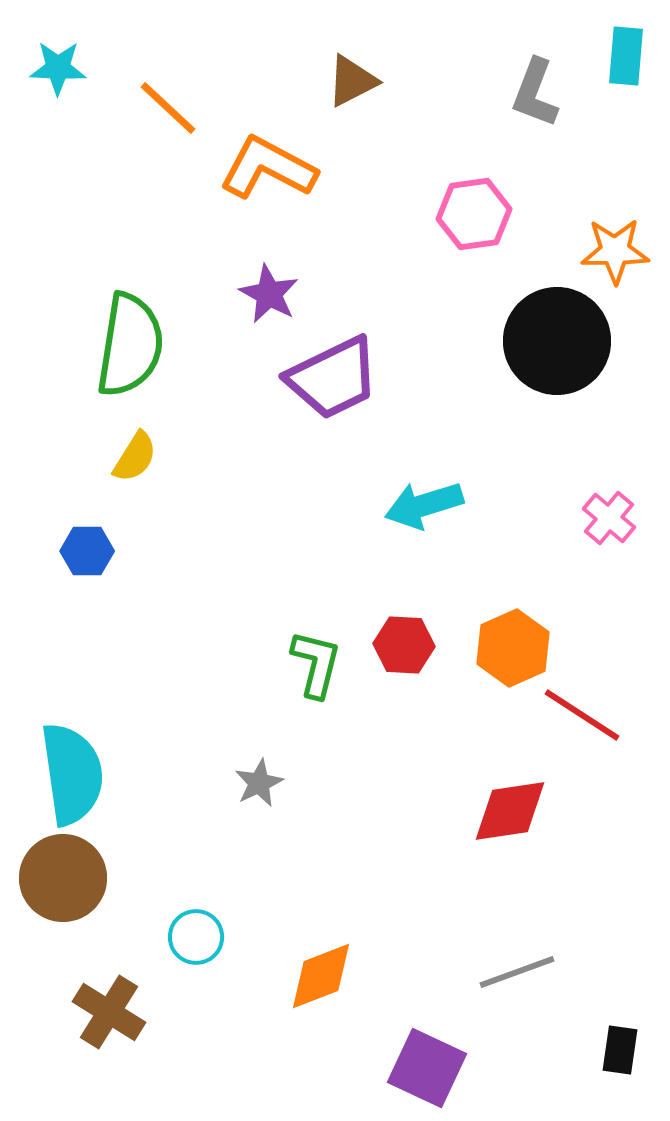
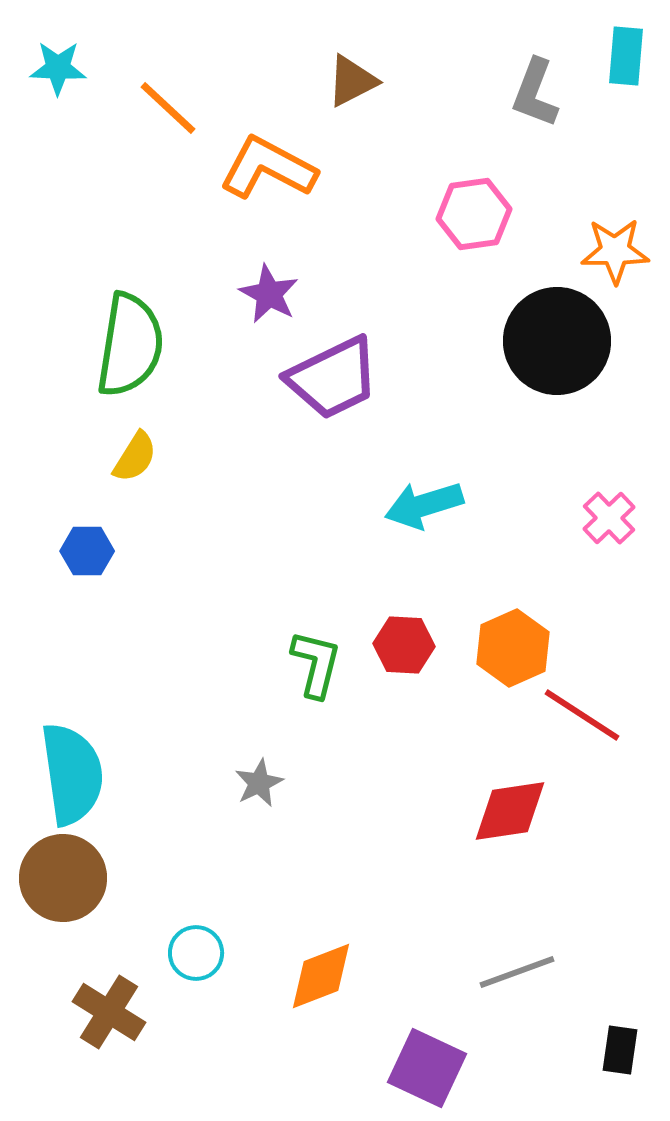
pink cross: rotated 6 degrees clockwise
cyan circle: moved 16 px down
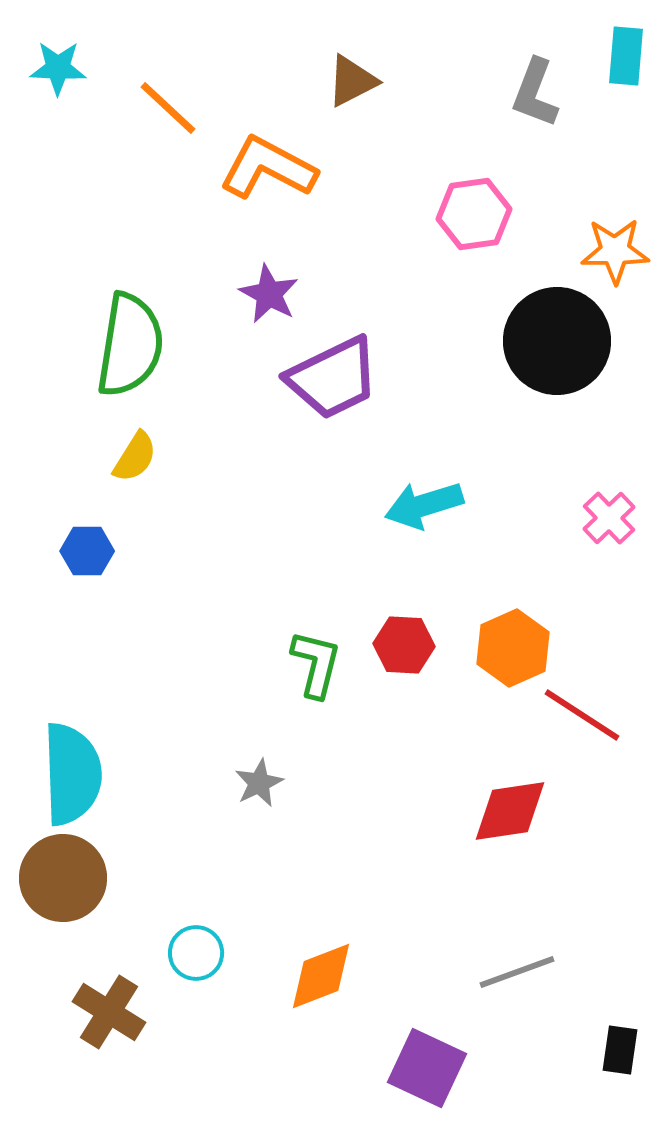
cyan semicircle: rotated 6 degrees clockwise
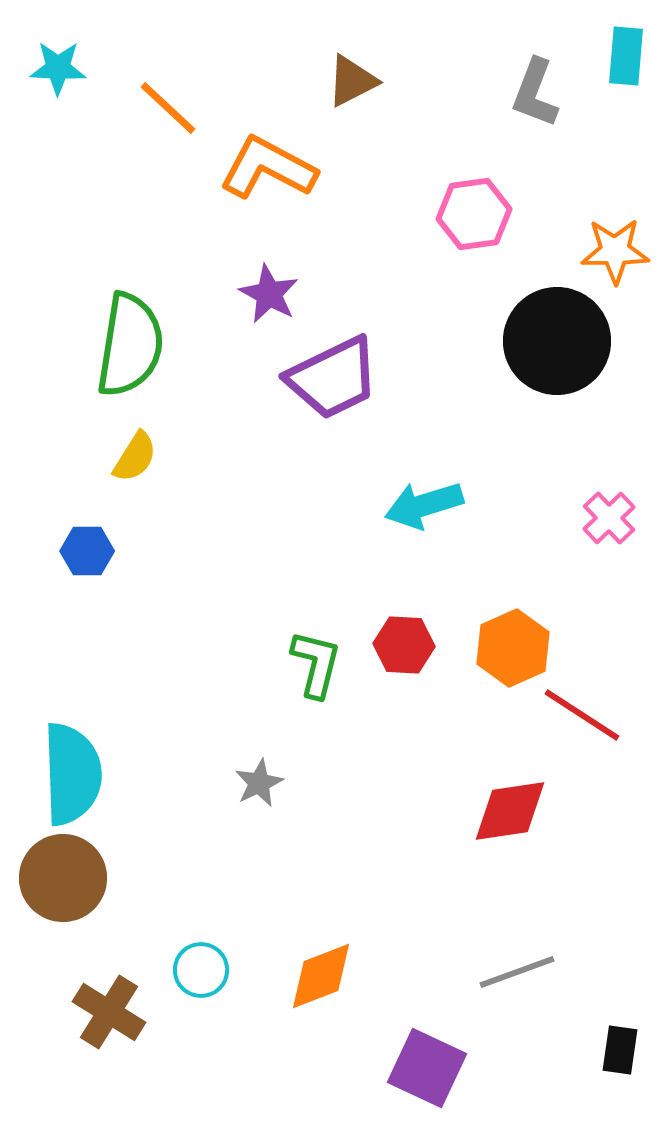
cyan circle: moved 5 px right, 17 px down
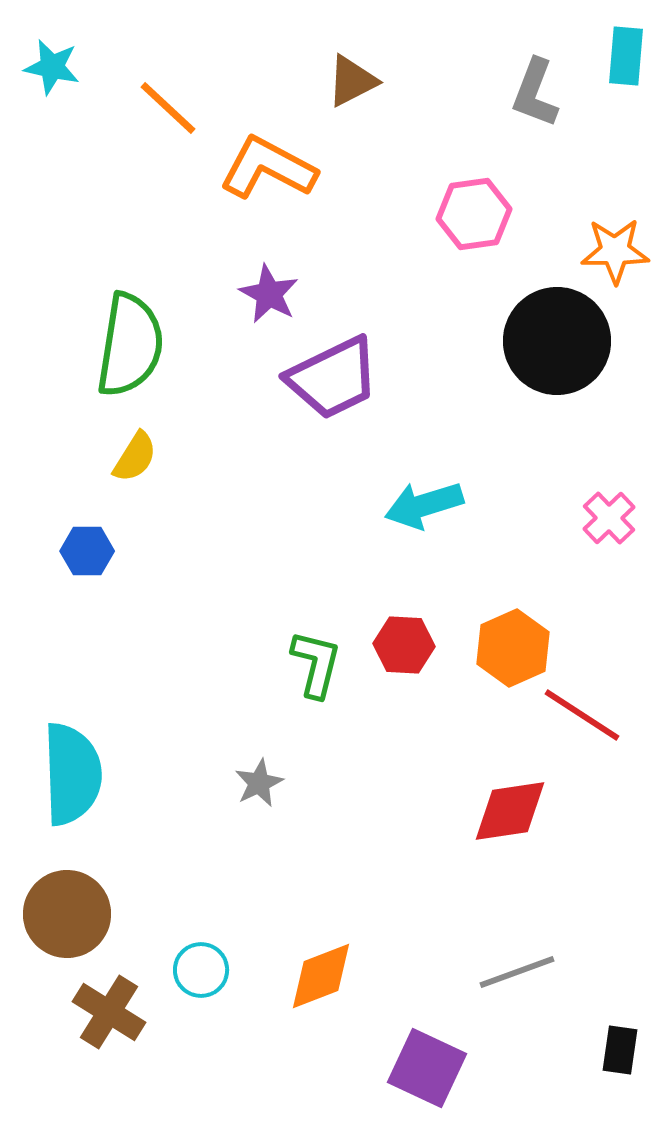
cyan star: moved 6 px left, 1 px up; rotated 10 degrees clockwise
brown circle: moved 4 px right, 36 px down
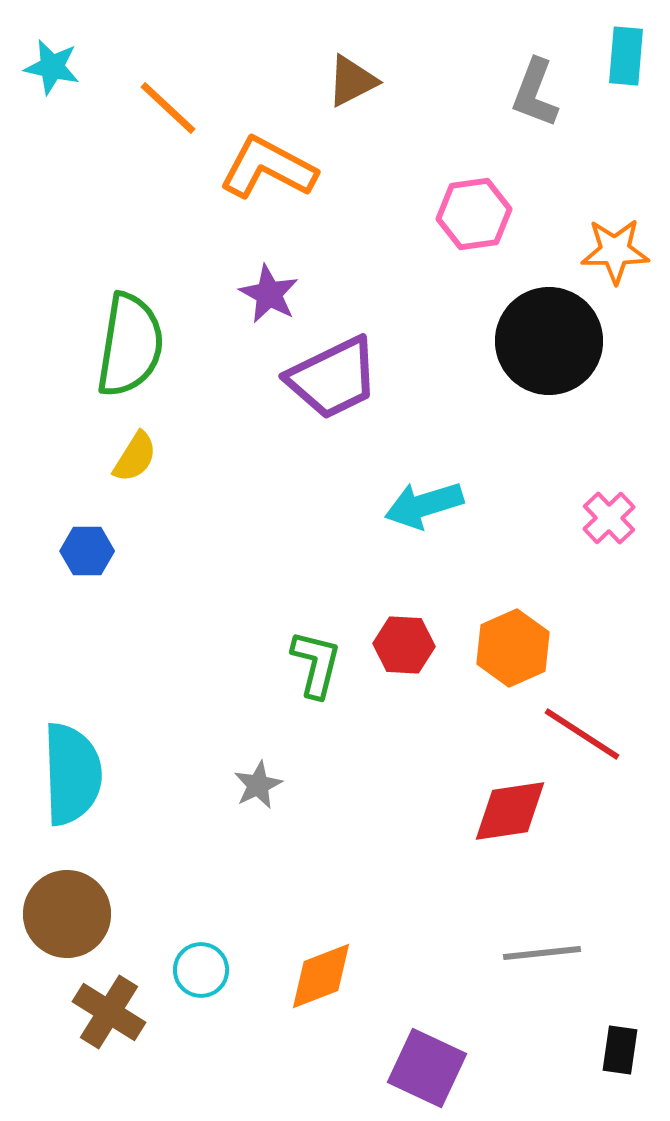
black circle: moved 8 px left
red line: moved 19 px down
gray star: moved 1 px left, 2 px down
gray line: moved 25 px right, 19 px up; rotated 14 degrees clockwise
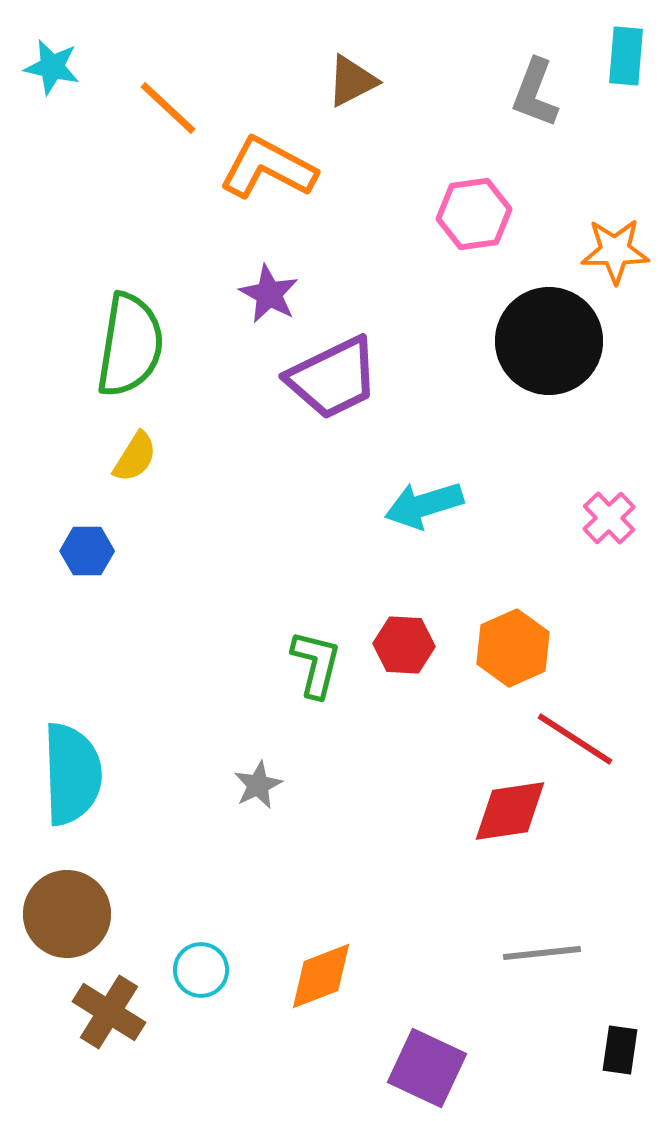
red line: moved 7 px left, 5 px down
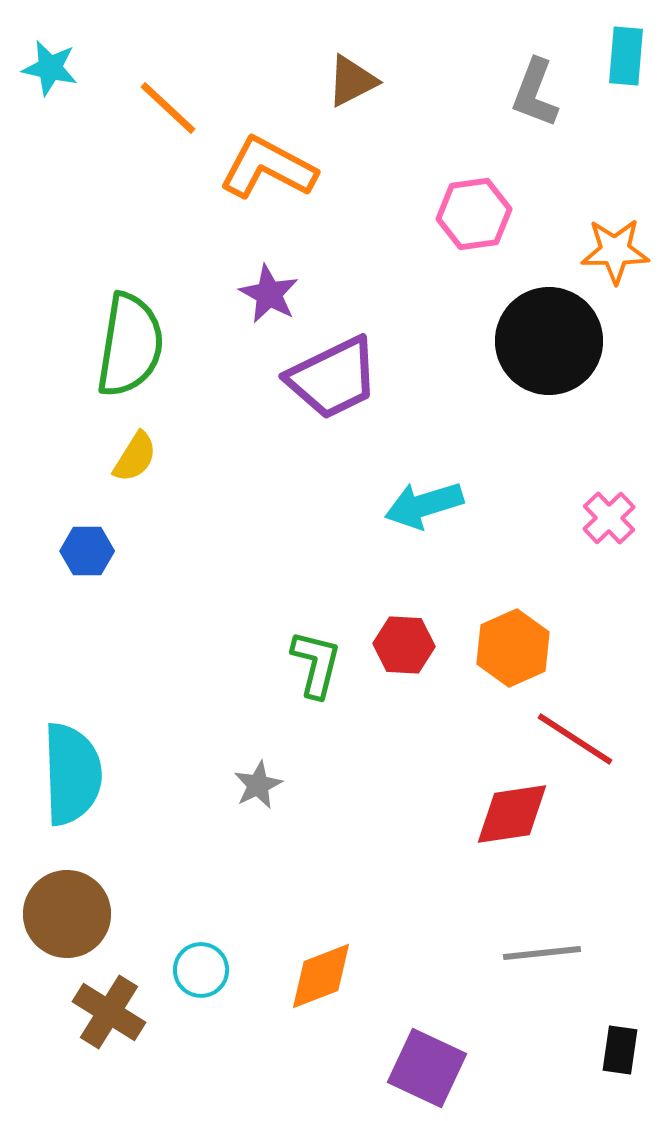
cyan star: moved 2 px left, 1 px down
red diamond: moved 2 px right, 3 px down
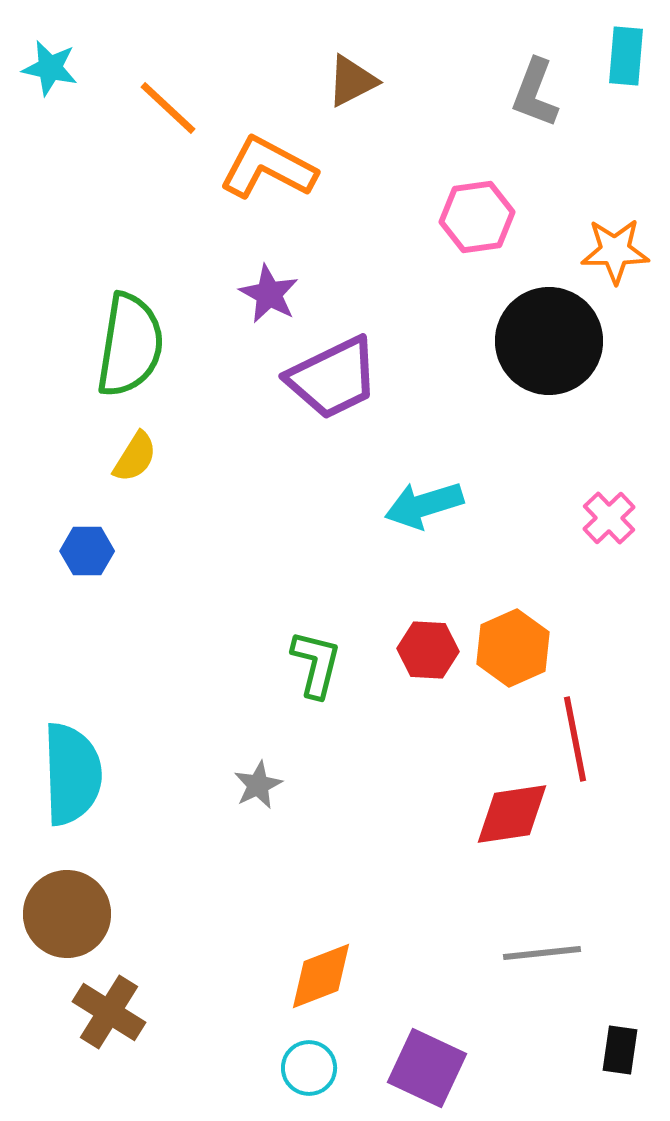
pink hexagon: moved 3 px right, 3 px down
red hexagon: moved 24 px right, 5 px down
red line: rotated 46 degrees clockwise
cyan circle: moved 108 px right, 98 px down
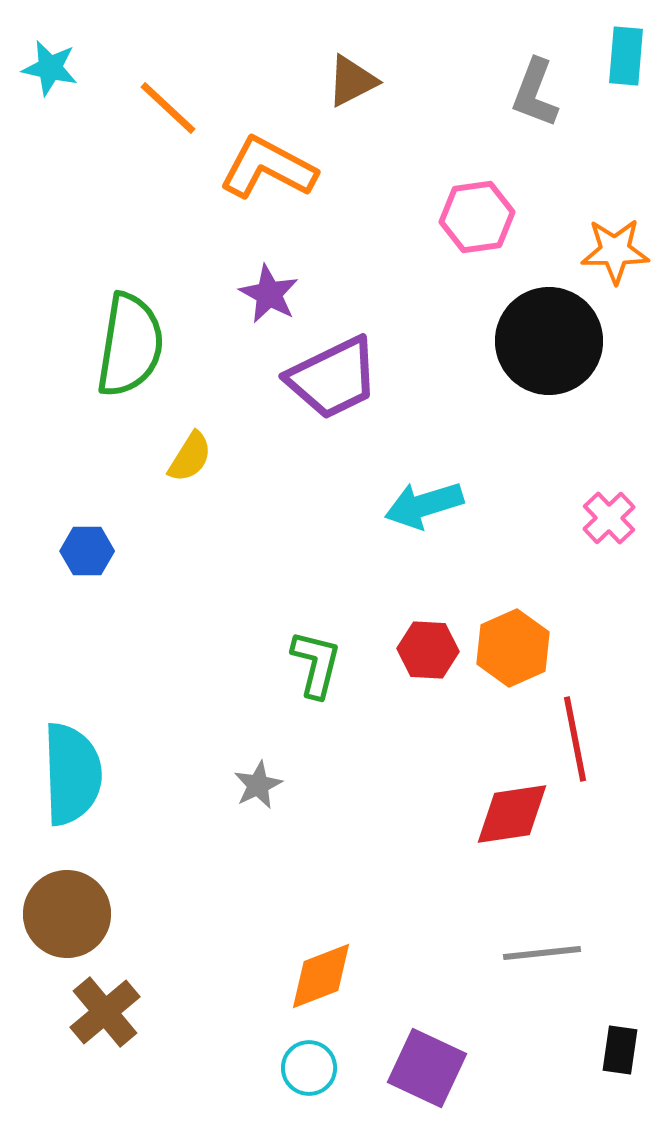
yellow semicircle: moved 55 px right
brown cross: moved 4 px left; rotated 18 degrees clockwise
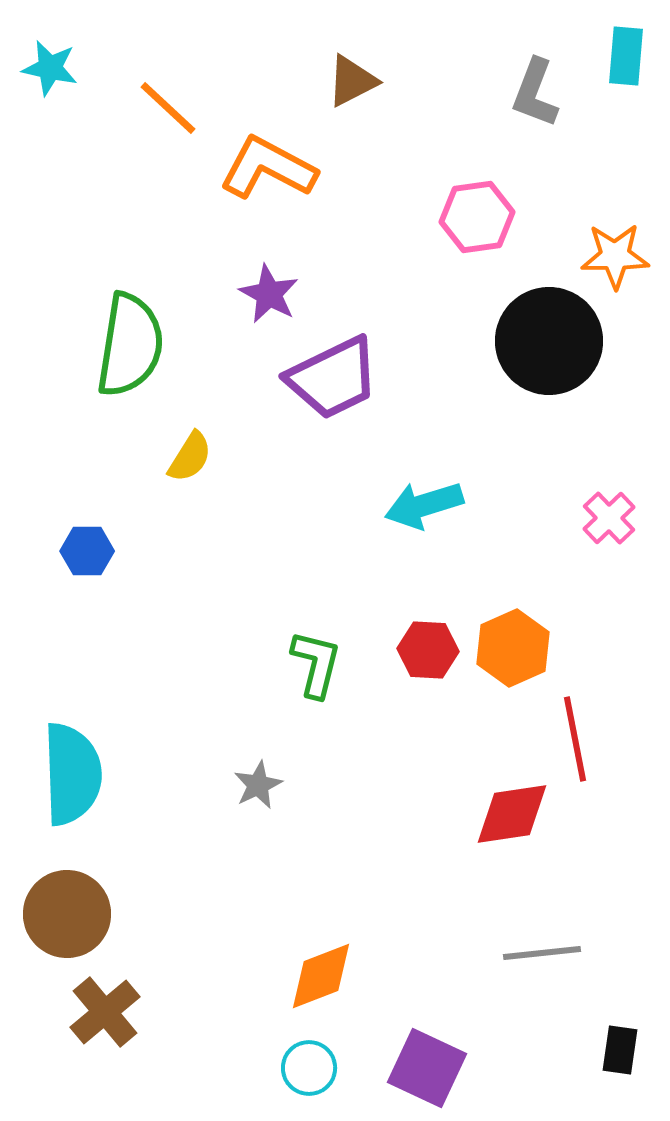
orange star: moved 5 px down
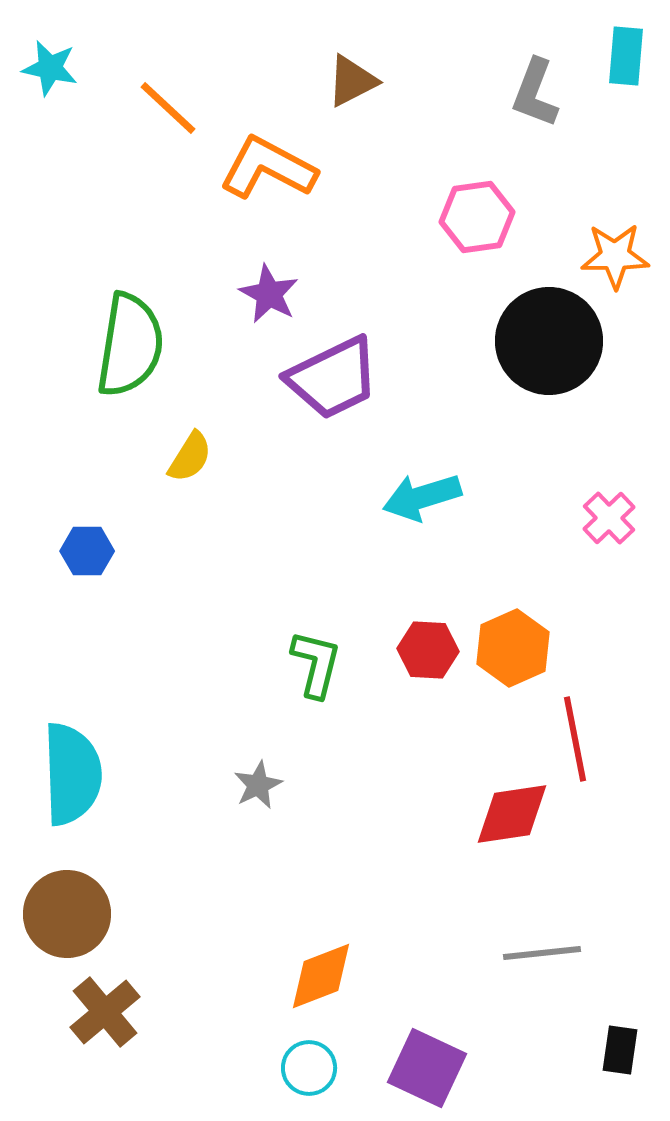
cyan arrow: moved 2 px left, 8 px up
